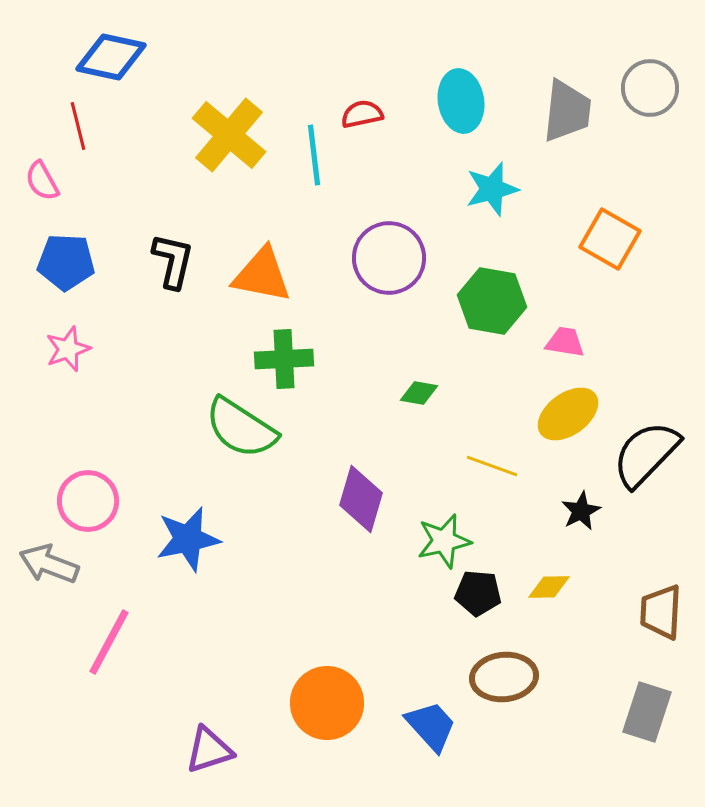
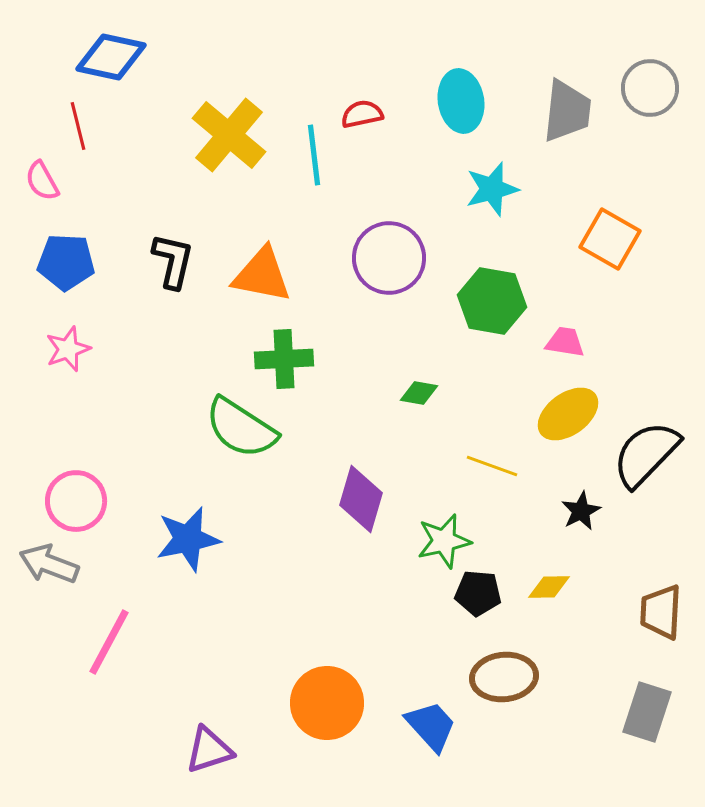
pink circle: moved 12 px left
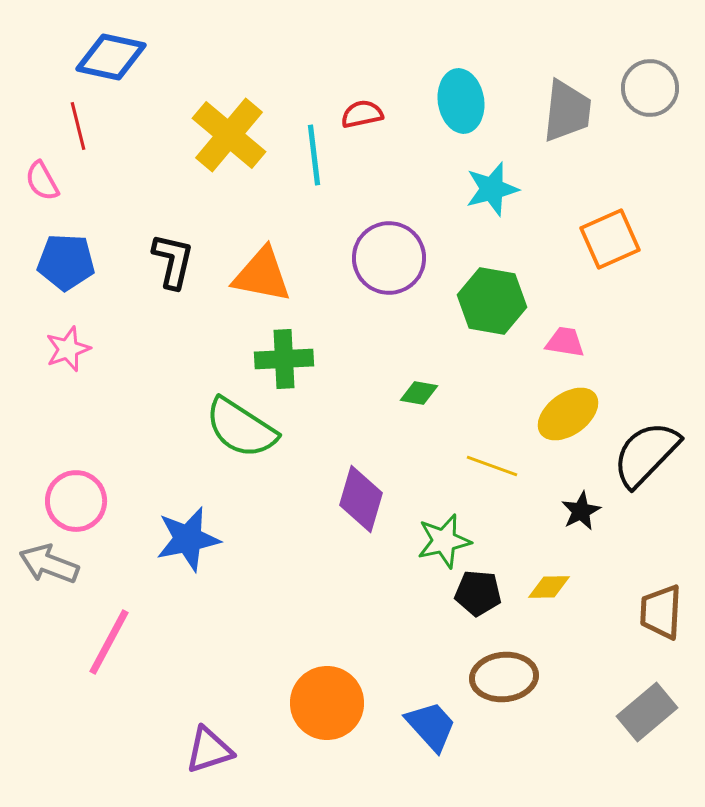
orange square: rotated 36 degrees clockwise
gray rectangle: rotated 32 degrees clockwise
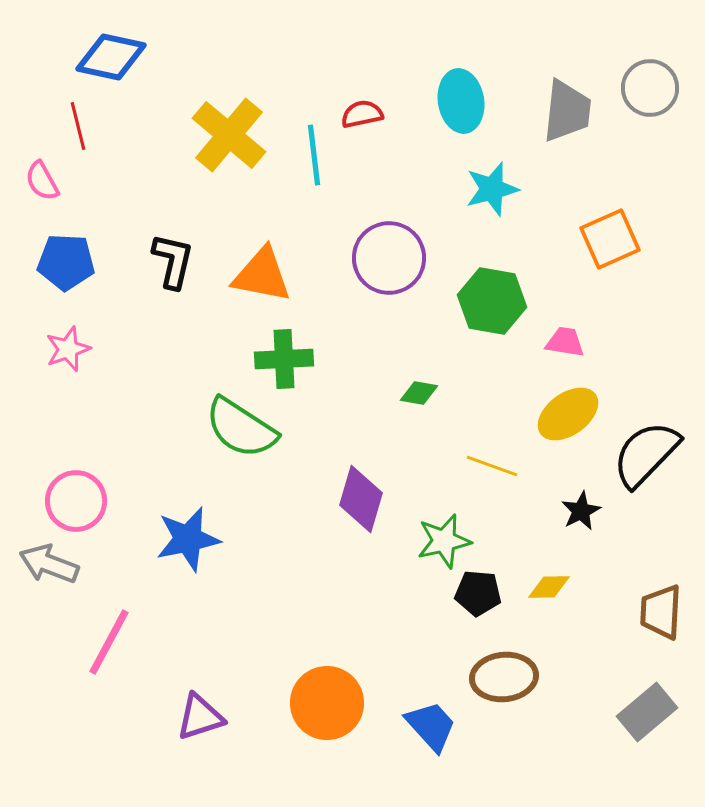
purple triangle: moved 9 px left, 33 px up
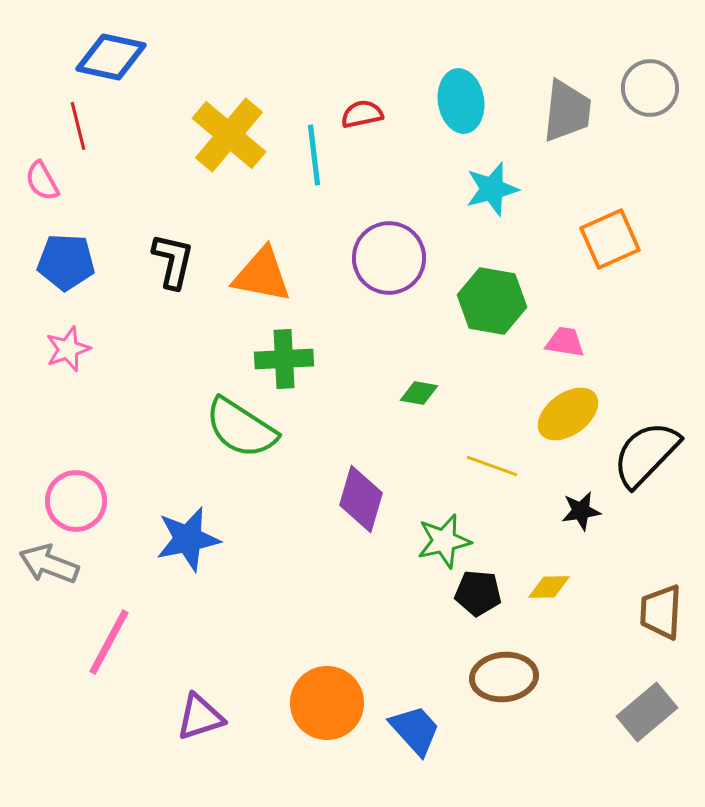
black star: rotated 18 degrees clockwise
blue trapezoid: moved 16 px left, 4 px down
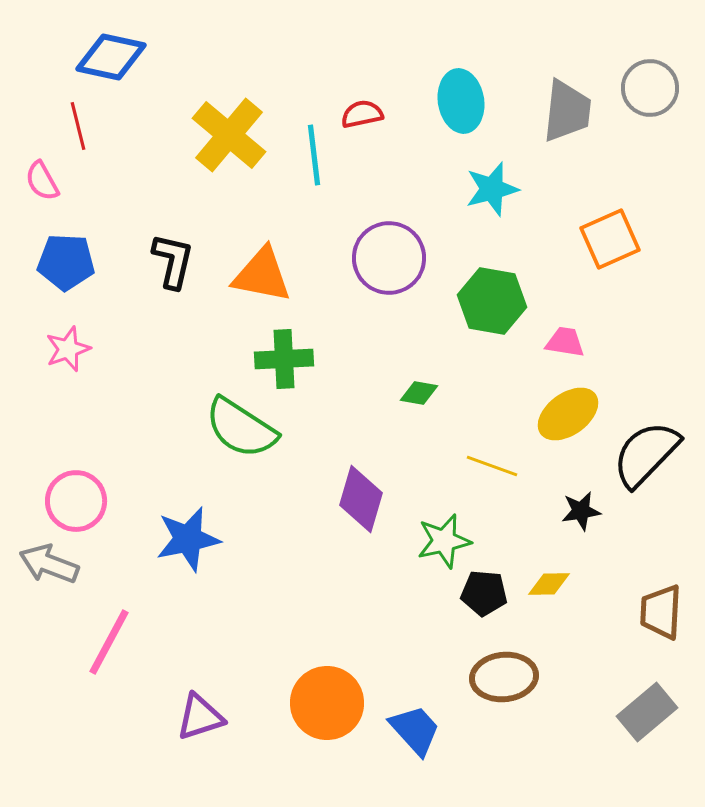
yellow diamond: moved 3 px up
black pentagon: moved 6 px right
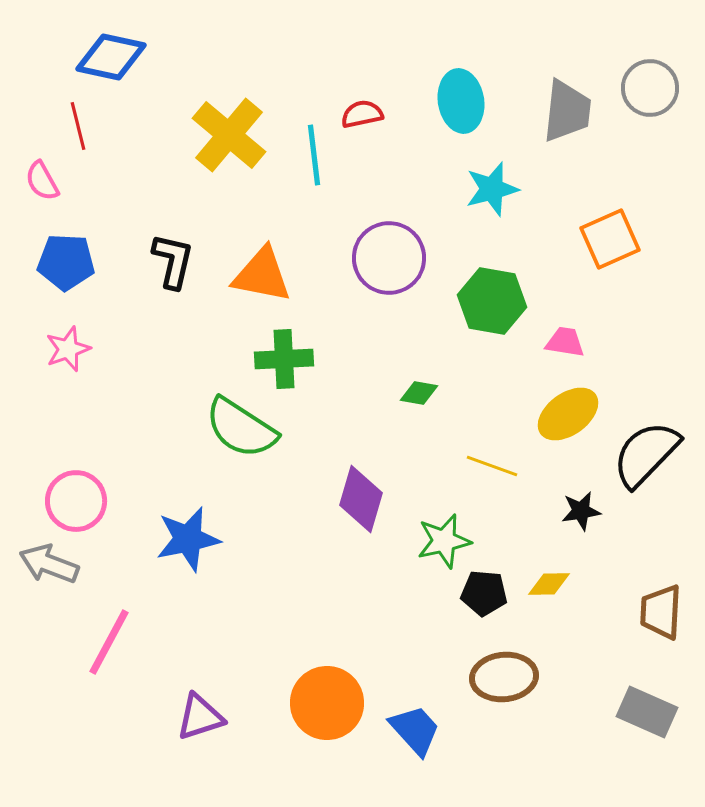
gray rectangle: rotated 64 degrees clockwise
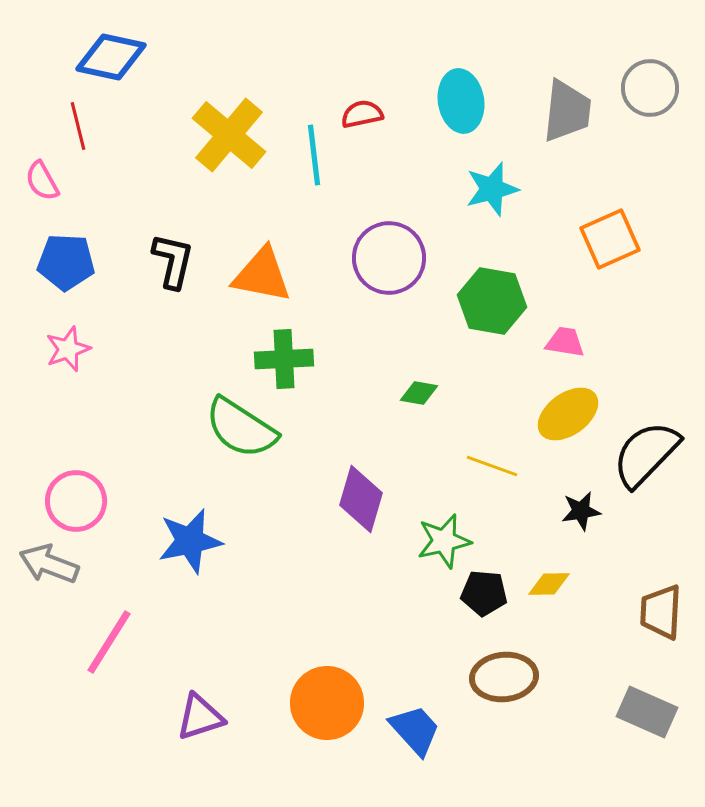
blue star: moved 2 px right, 2 px down
pink line: rotated 4 degrees clockwise
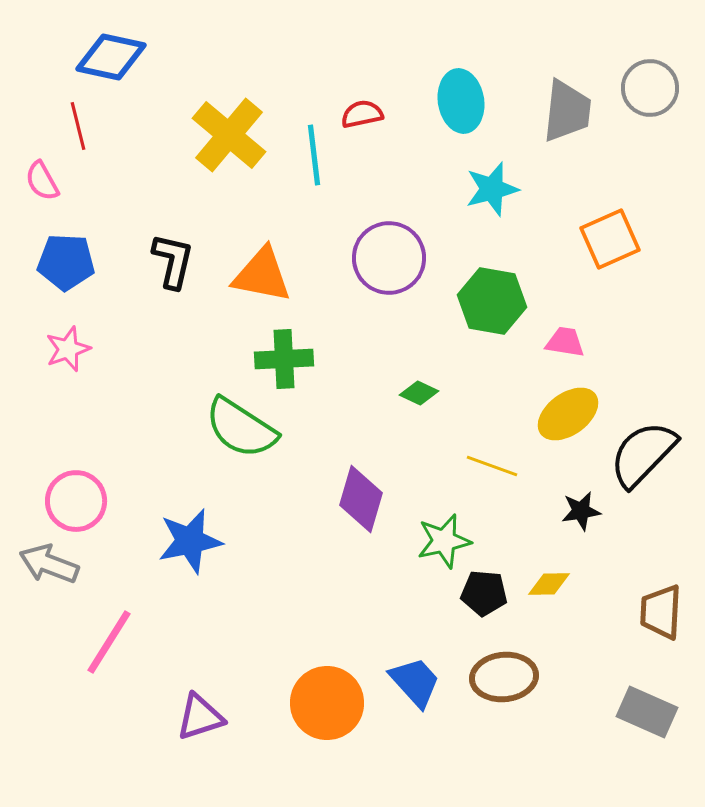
green diamond: rotated 15 degrees clockwise
black semicircle: moved 3 px left
blue trapezoid: moved 48 px up
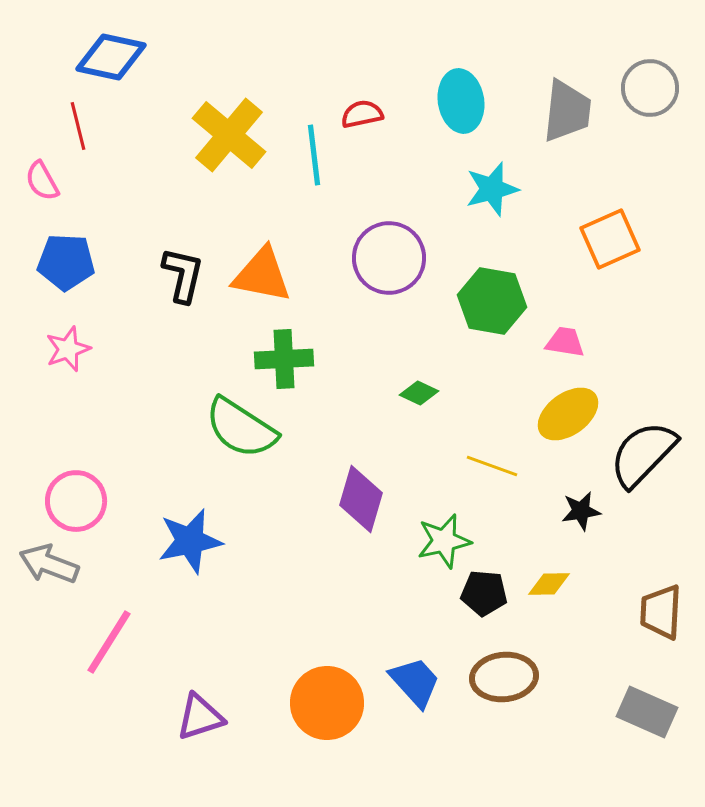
black L-shape: moved 10 px right, 14 px down
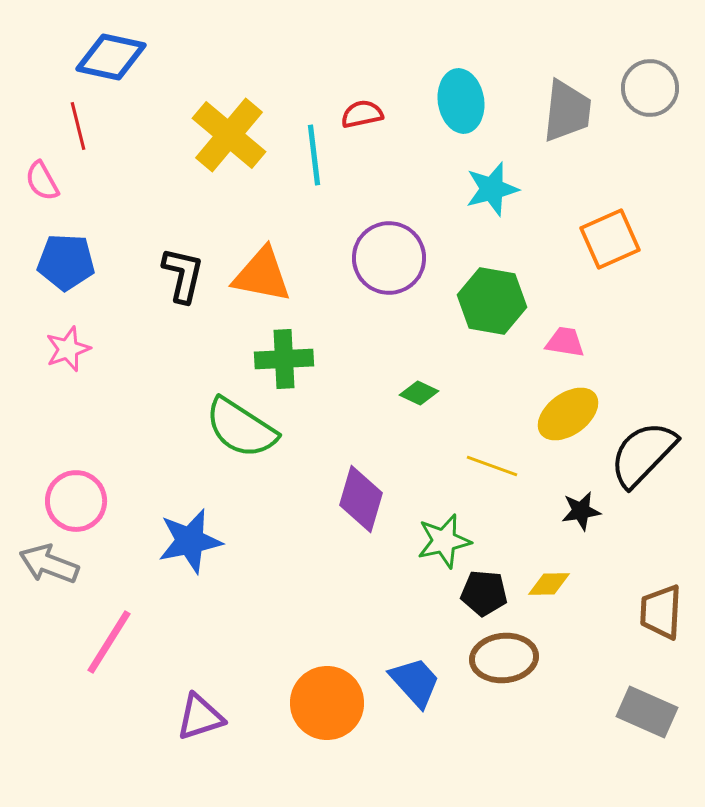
brown ellipse: moved 19 px up
